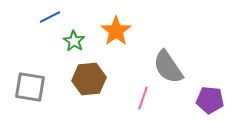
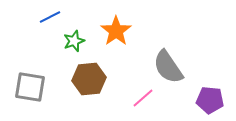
green star: rotated 20 degrees clockwise
pink line: rotated 30 degrees clockwise
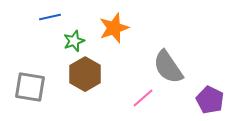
blue line: rotated 15 degrees clockwise
orange star: moved 2 px left, 3 px up; rotated 16 degrees clockwise
brown hexagon: moved 4 px left, 5 px up; rotated 24 degrees counterclockwise
purple pentagon: rotated 20 degrees clockwise
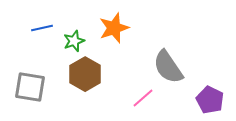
blue line: moved 8 px left, 11 px down
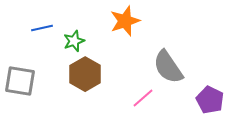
orange star: moved 11 px right, 7 px up
gray square: moved 10 px left, 6 px up
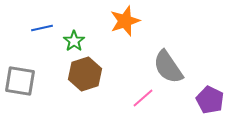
green star: rotated 15 degrees counterclockwise
brown hexagon: rotated 12 degrees clockwise
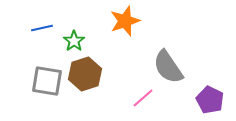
gray square: moved 27 px right
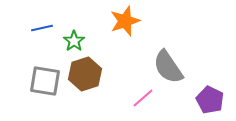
gray square: moved 2 px left
